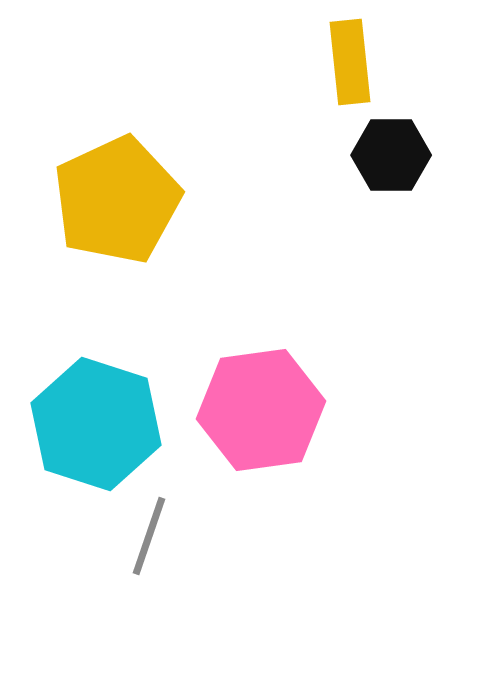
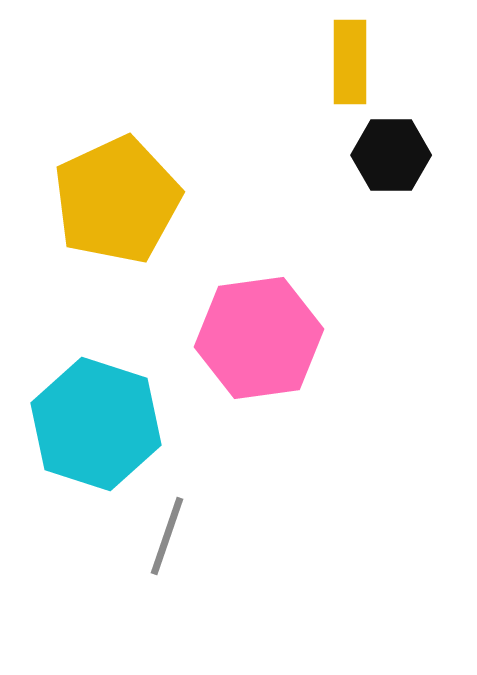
yellow rectangle: rotated 6 degrees clockwise
pink hexagon: moved 2 px left, 72 px up
gray line: moved 18 px right
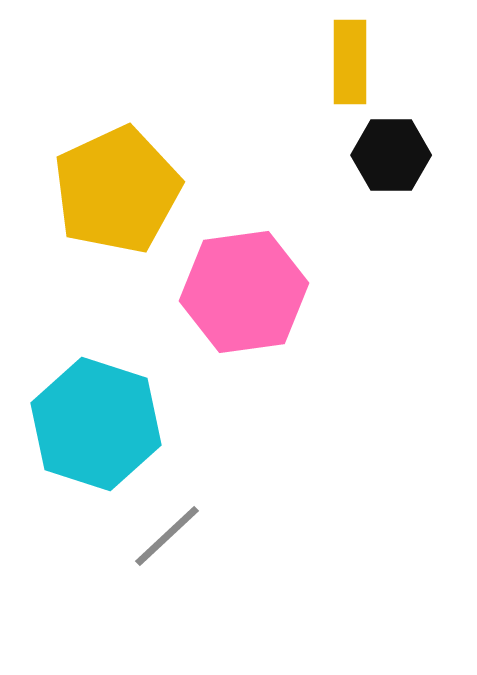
yellow pentagon: moved 10 px up
pink hexagon: moved 15 px left, 46 px up
gray line: rotated 28 degrees clockwise
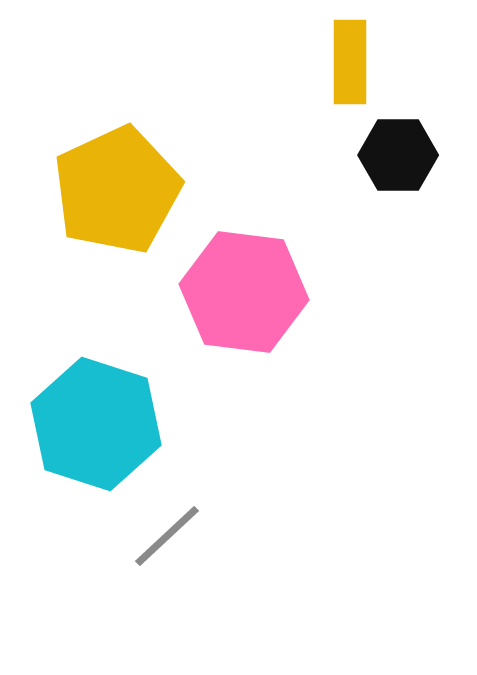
black hexagon: moved 7 px right
pink hexagon: rotated 15 degrees clockwise
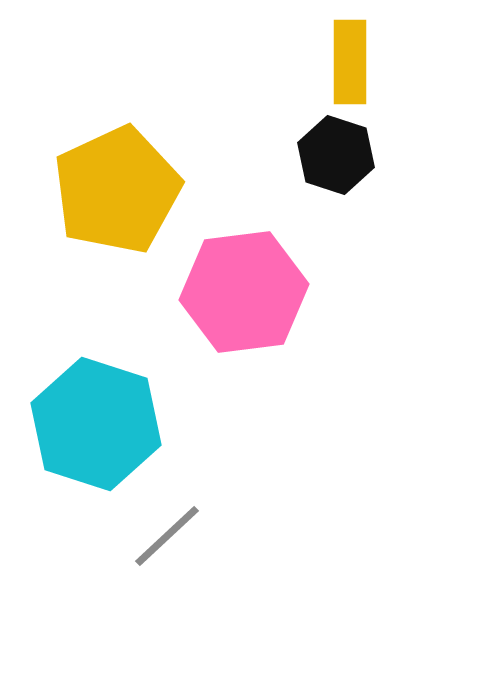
black hexagon: moved 62 px left; rotated 18 degrees clockwise
pink hexagon: rotated 14 degrees counterclockwise
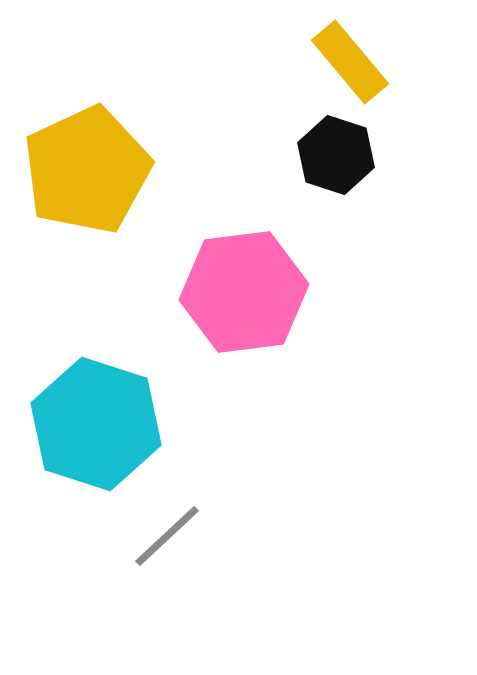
yellow rectangle: rotated 40 degrees counterclockwise
yellow pentagon: moved 30 px left, 20 px up
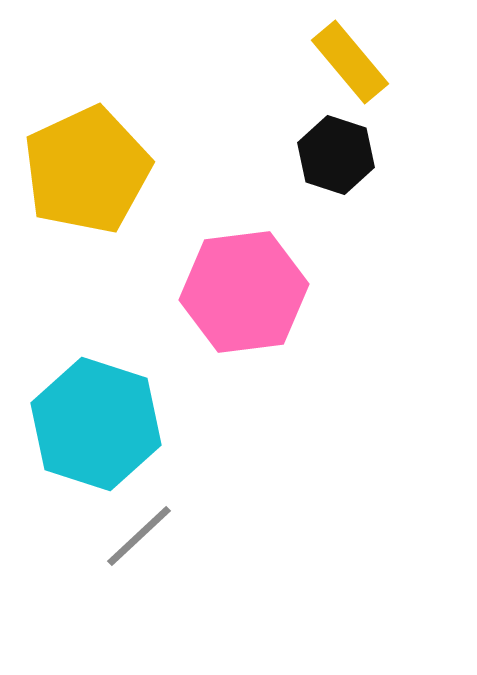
gray line: moved 28 px left
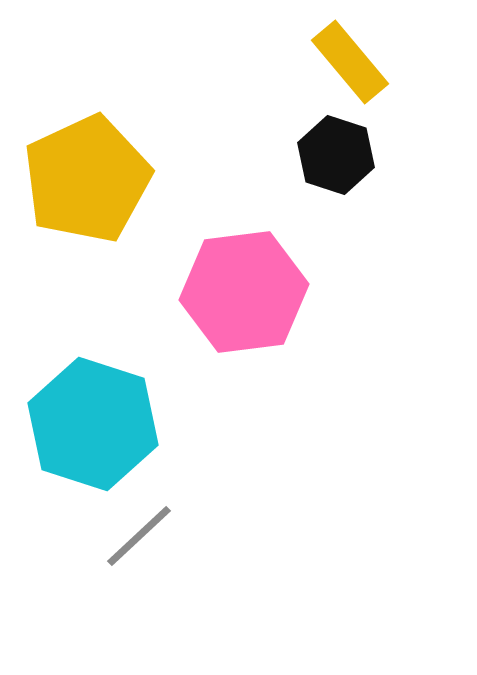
yellow pentagon: moved 9 px down
cyan hexagon: moved 3 px left
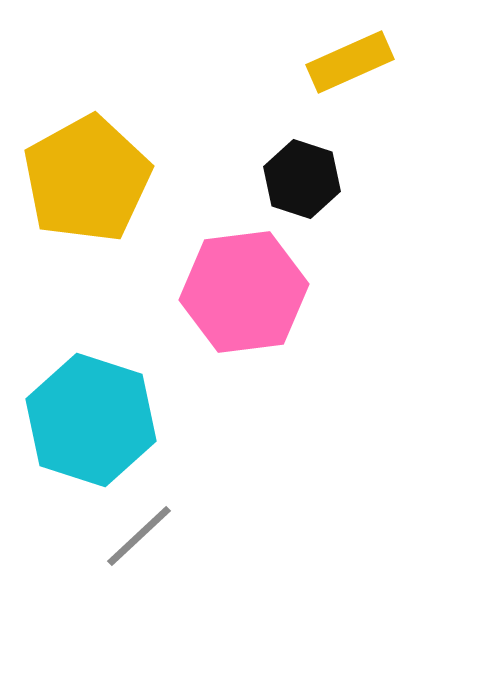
yellow rectangle: rotated 74 degrees counterclockwise
black hexagon: moved 34 px left, 24 px down
yellow pentagon: rotated 4 degrees counterclockwise
cyan hexagon: moved 2 px left, 4 px up
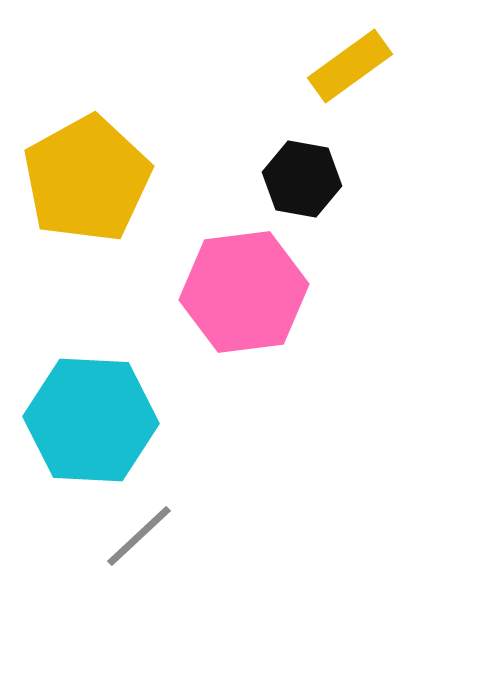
yellow rectangle: moved 4 px down; rotated 12 degrees counterclockwise
black hexagon: rotated 8 degrees counterclockwise
cyan hexagon: rotated 15 degrees counterclockwise
